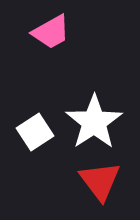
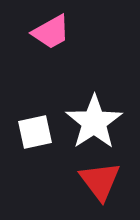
white square: rotated 21 degrees clockwise
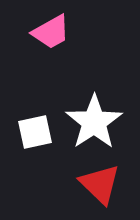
red triangle: moved 3 px down; rotated 9 degrees counterclockwise
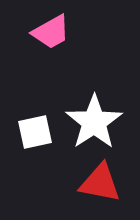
red triangle: moved 1 px up; rotated 33 degrees counterclockwise
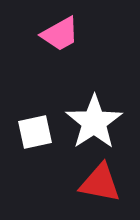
pink trapezoid: moved 9 px right, 2 px down
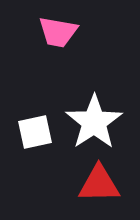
pink trapezoid: moved 2 px left, 2 px up; rotated 39 degrees clockwise
red triangle: moved 1 px left, 1 px down; rotated 12 degrees counterclockwise
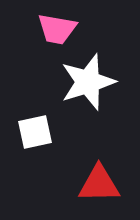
pink trapezoid: moved 1 px left, 3 px up
white star: moved 6 px left, 40 px up; rotated 16 degrees clockwise
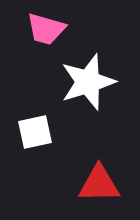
pink trapezoid: moved 11 px left; rotated 6 degrees clockwise
